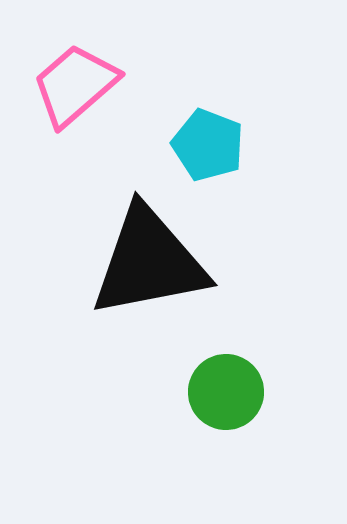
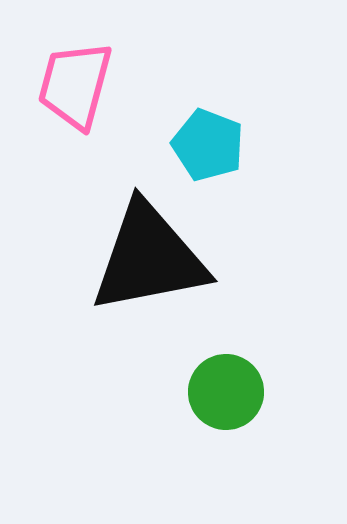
pink trapezoid: rotated 34 degrees counterclockwise
black triangle: moved 4 px up
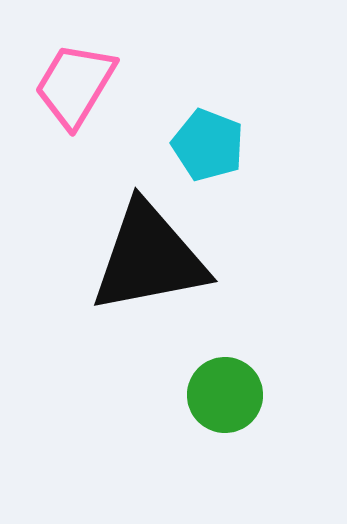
pink trapezoid: rotated 16 degrees clockwise
green circle: moved 1 px left, 3 px down
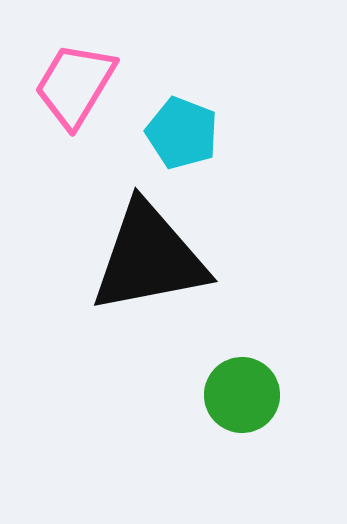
cyan pentagon: moved 26 px left, 12 px up
green circle: moved 17 px right
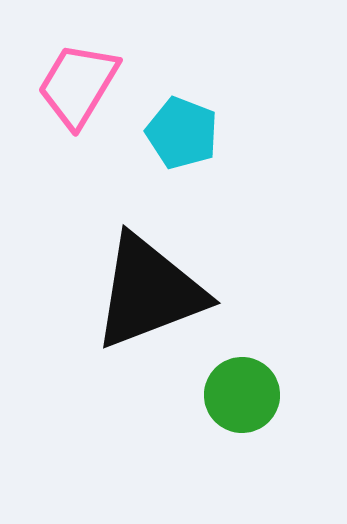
pink trapezoid: moved 3 px right
black triangle: moved 34 px down; rotated 10 degrees counterclockwise
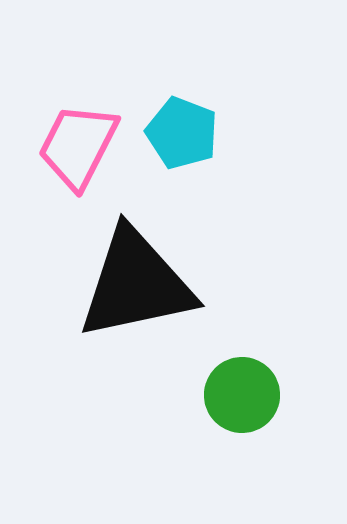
pink trapezoid: moved 61 px down; rotated 4 degrees counterclockwise
black triangle: moved 13 px left, 8 px up; rotated 9 degrees clockwise
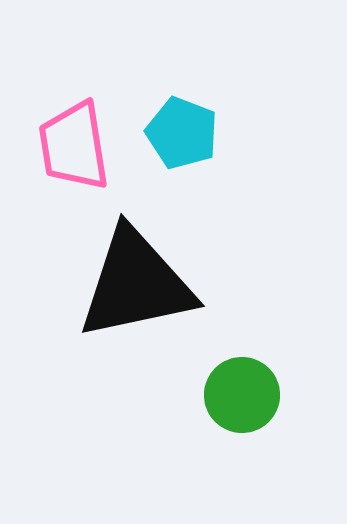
pink trapezoid: moved 4 px left; rotated 36 degrees counterclockwise
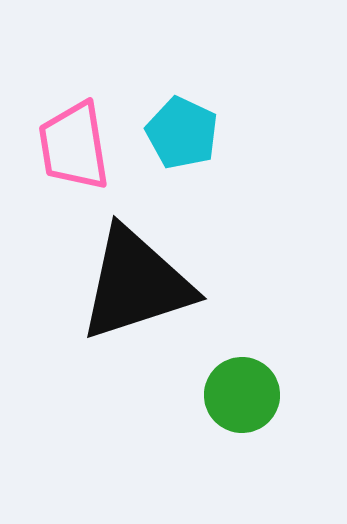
cyan pentagon: rotated 4 degrees clockwise
black triangle: rotated 6 degrees counterclockwise
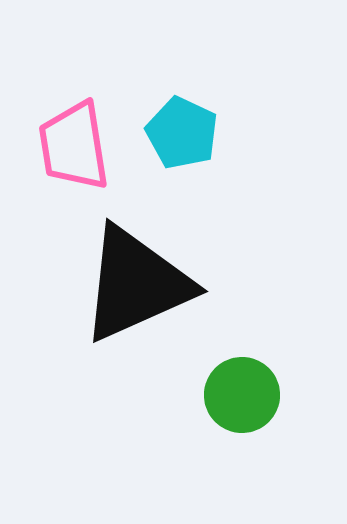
black triangle: rotated 6 degrees counterclockwise
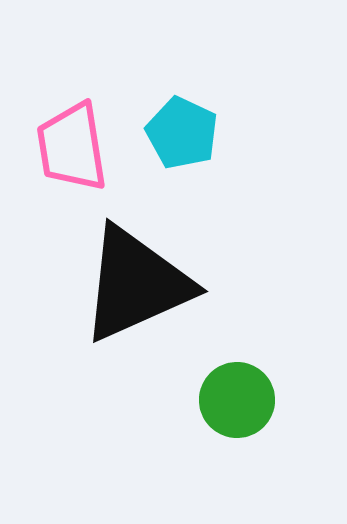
pink trapezoid: moved 2 px left, 1 px down
green circle: moved 5 px left, 5 px down
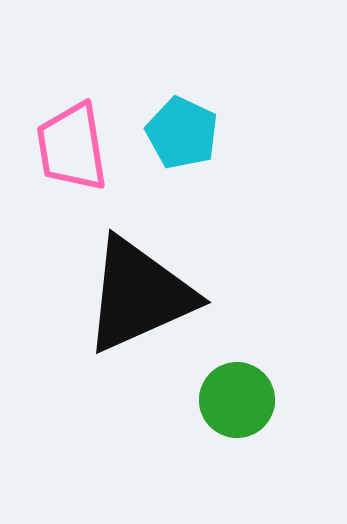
black triangle: moved 3 px right, 11 px down
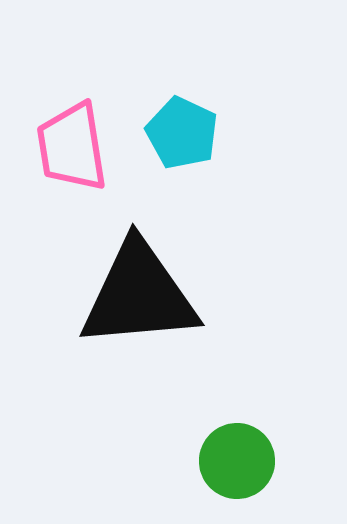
black triangle: rotated 19 degrees clockwise
green circle: moved 61 px down
